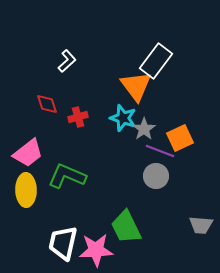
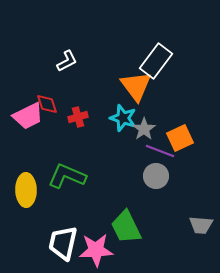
white L-shape: rotated 15 degrees clockwise
pink trapezoid: moved 37 px up; rotated 12 degrees clockwise
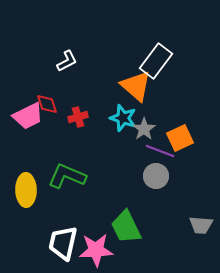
orange triangle: rotated 12 degrees counterclockwise
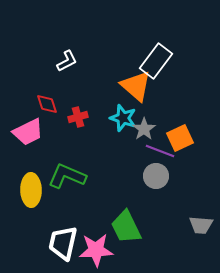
pink trapezoid: moved 16 px down
yellow ellipse: moved 5 px right
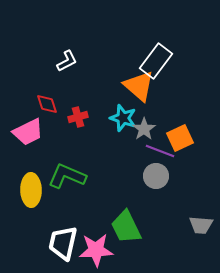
orange triangle: moved 3 px right
